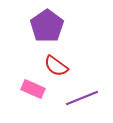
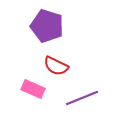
purple pentagon: rotated 20 degrees counterclockwise
red semicircle: rotated 10 degrees counterclockwise
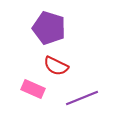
purple pentagon: moved 2 px right, 2 px down
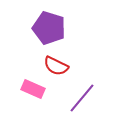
purple line: rotated 28 degrees counterclockwise
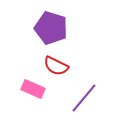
purple pentagon: moved 2 px right
purple line: moved 2 px right
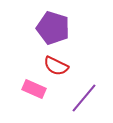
purple pentagon: moved 2 px right
pink rectangle: moved 1 px right
